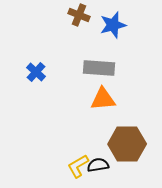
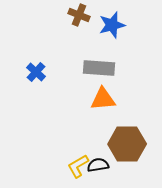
blue star: moved 1 px left
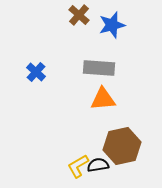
brown cross: rotated 20 degrees clockwise
brown hexagon: moved 5 px left, 2 px down; rotated 12 degrees counterclockwise
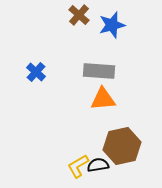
gray rectangle: moved 3 px down
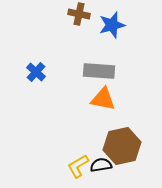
brown cross: moved 1 px up; rotated 30 degrees counterclockwise
orange triangle: rotated 16 degrees clockwise
black semicircle: moved 3 px right
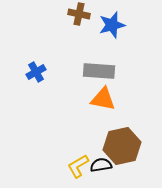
blue cross: rotated 18 degrees clockwise
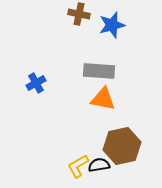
blue cross: moved 11 px down
black semicircle: moved 2 px left
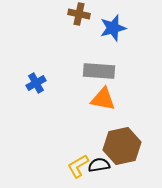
blue star: moved 1 px right, 3 px down
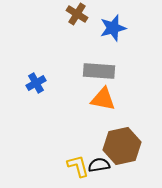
brown cross: moved 2 px left; rotated 20 degrees clockwise
yellow L-shape: rotated 105 degrees clockwise
